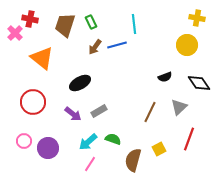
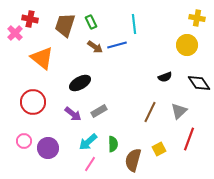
brown arrow: rotated 91 degrees counterclockwise
gray triangle: moved 4 px down
green semicircle: moved 5 px down; rotated 70 degrees clockwise
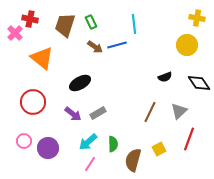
gray rectangle: moved 1 px left, 2 px down
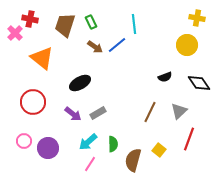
blue line: rotated 24 degrees counterclockwise
yellow square: moved 1 px down; rotated 24 degrees counterclockwise
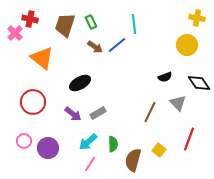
gray triangle: moved 1 px left, 8 px up; rotated 30 degrees counterclockwise
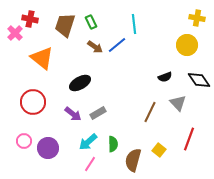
black diamond: moved 3 px up
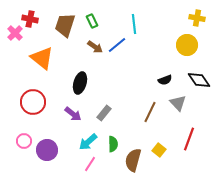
green rectangle: moved 1 px right, 1 px up
black semicircle: moved 3 px down
black ellipse: rotated 45 degrees counterclockwise
gray rectangle: moved 6 px right; rotated 21 degrees counterclockwise
purple circle: moved 1 px left, 2 px down
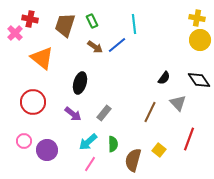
yellow circle: moved 13 px right, 5 px up
black semicircle: moved 1 px left, 2 px up; rotated 32 degrees counterclockwise
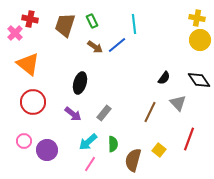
orange triangle: moved 14 px left, 6 px down
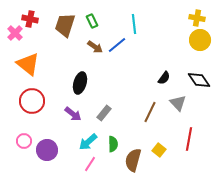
red circle: moved 1 px left, 1 px up
red line: rotated 10 degrees counterclockwise
